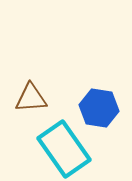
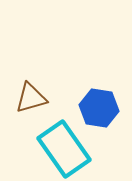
brown triangle: rotated 12 degrees counterclockwise
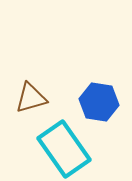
blue hexagon: moved 6 px up
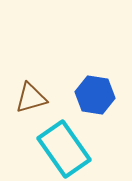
blue hexagon: moved 4 px left, 7 px up
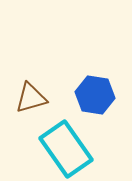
cyan rectangle: moved 2 px right
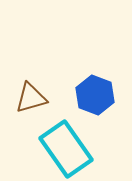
blue hexagon: rotated 12 degrees clockwise
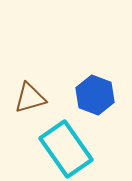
brown triangle: moved 1 px left
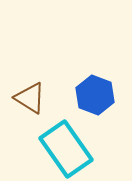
brown triangle: rotated 48 degrees clockwise
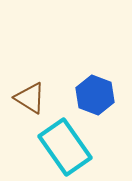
cyan rectangle: moved 1 px left, 2 px up
